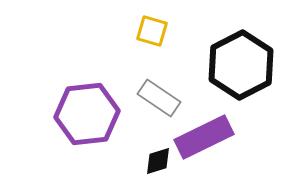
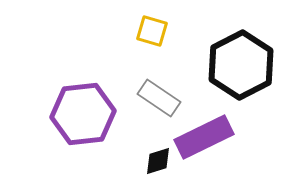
purple hexagon: moved 4 px left
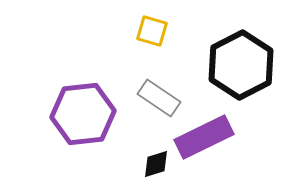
black diamond: moved 2 px left, 3 px down
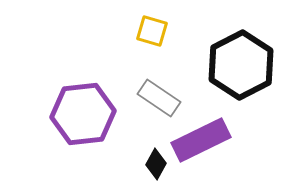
purple rectangle: moved 3 px left, 3 px down
black diamond: rotated 44 degrees counterclockwise
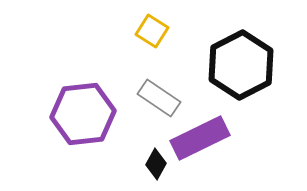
yellow square: rotated 16 degrees clockwise
purple rectangle: moved 1 px left, 2 px up
